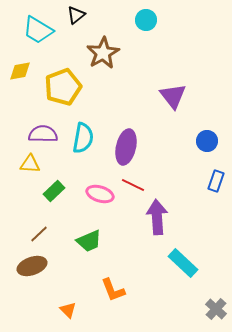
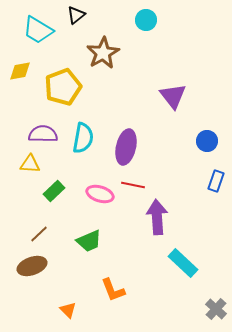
red line: rotated 15 degrees counterclockwise
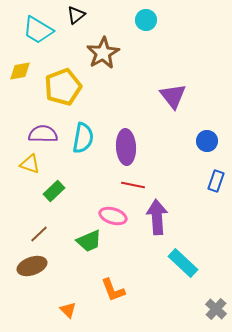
purple ellipse: rotated 16 degrees counterclockwise
yellow triangle: rotated 15 degrees clockwise
pink ellipse: moved 13 px right, 22 px down
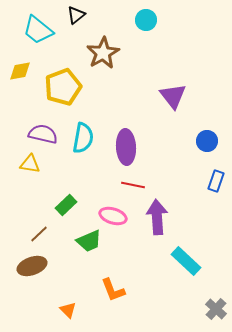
cyan trapezoid: rotated 8 degrees clockwise
purple semicircle: rotated 12 degrees clockwise
yellow triangle: rotated 10 degrees counterclockwise
green rectangle: moved 12 px right, 14 px down
cyan rectangle: moved 3 px right, 2 px up
